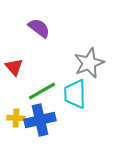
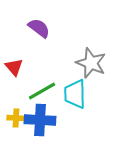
gray star: moved 2 px right; rotated 28 degrees counterclockwise
blue cross: rotated 16 degrees clockwise
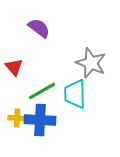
yellow cross: moved 1 px right
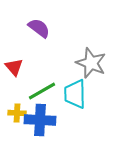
yellow cross: moved 5 px up
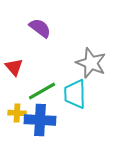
purple semicircle: moved 1 px right
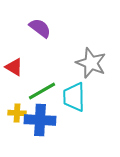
red triangle: rotated 18 degrees counterclockwise
cyan trapezoid: moved 1 px left, 3 px down
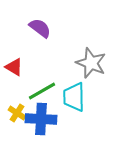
yellow cross: rotated 30 degrees clockwise
blue cross: moved 1 px right, 1 px up
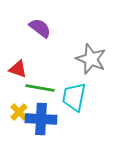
gray star: moved 4 px up
red triangle: moved 4 px right, 2 px down; rotated 12 degrees counterclockwise
green line: moved 2 px left, 3 px up; rotated 40 degrees clockwise
cyan trapezoid: rotated 12 degrees clockwise
yellow cross: moved 2 px right, 1 px up; rotated 12 degrees clockwise
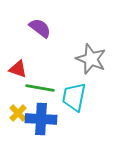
yellow cross: moved 1 px left, 1 px down
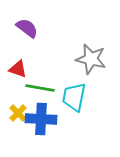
purple semicircle: moved 13 px left
gray star: rotated 8 degrees counterclockwise
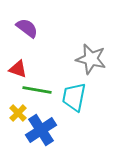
green line: moved 3 px left, 2 px down
blue cross: moved 11 px down; rotated 36 degrees counterclockwise
